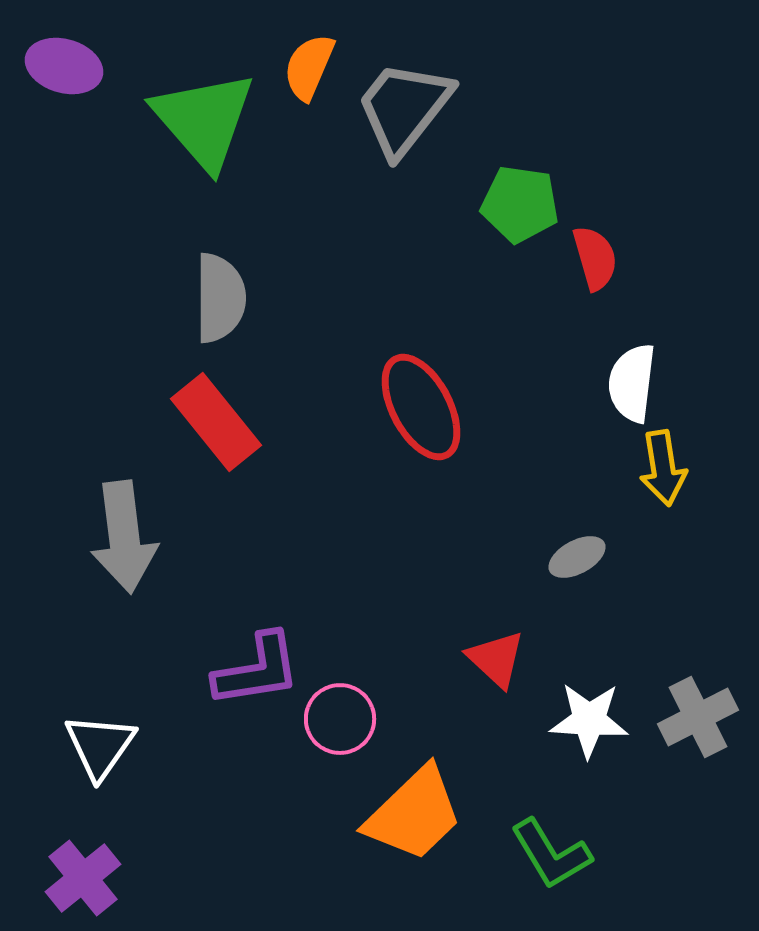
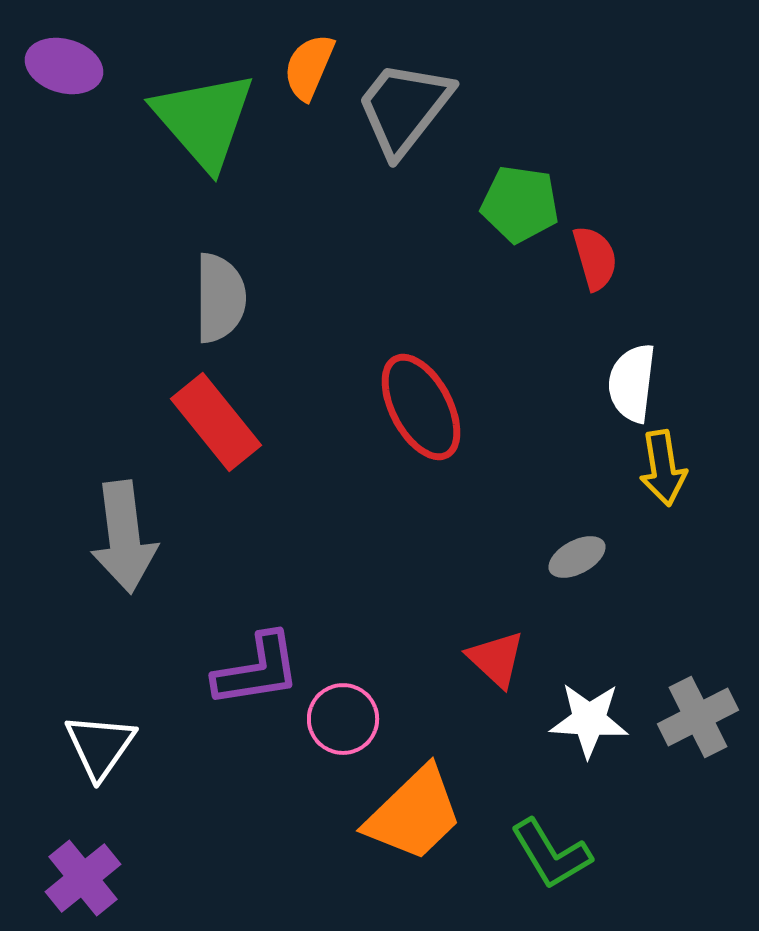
pink circle: moved 3 px right
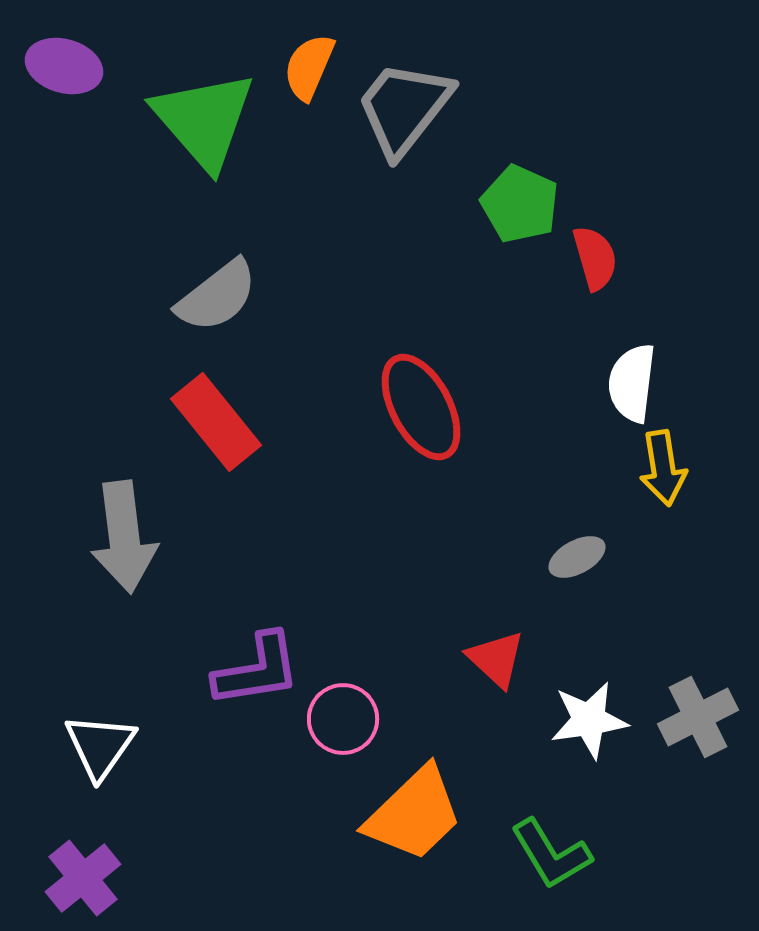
green pentagon: rotated 16 degrees clockwise
gray semicircle: moved 3 px left, 2 px up; rotated 52 degrees clockwise
white star: rotated 12 degrees counterclockwise
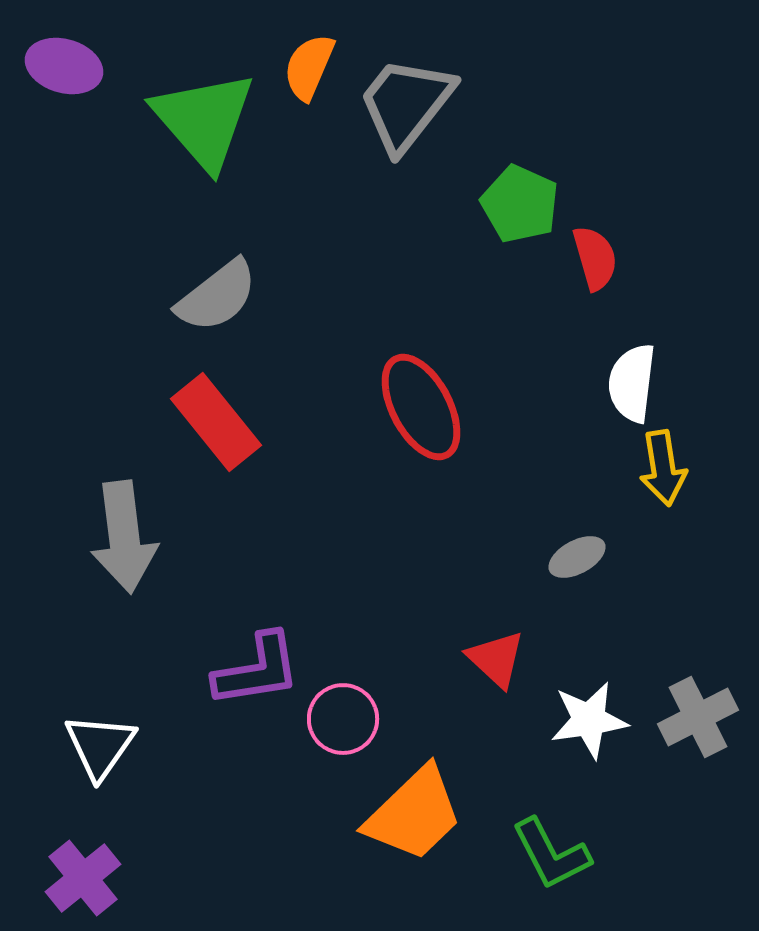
gray trapezoid: moved 2 px right, 4 px up
green L-shape: rotated 4 degrees clockwise
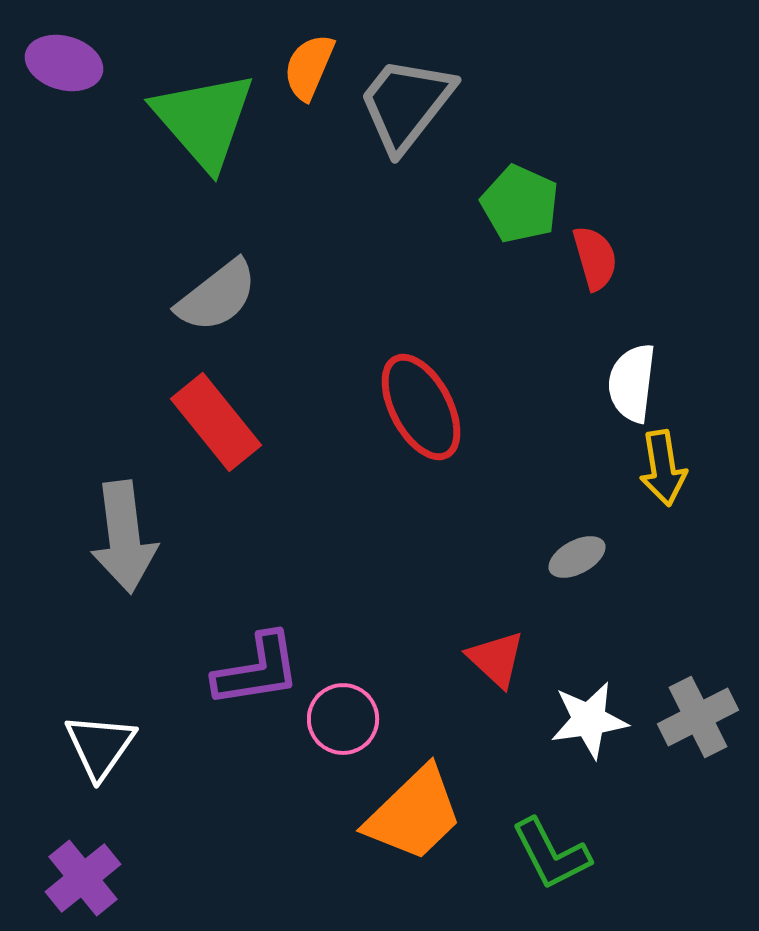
purple ellipse: moved 3 px up
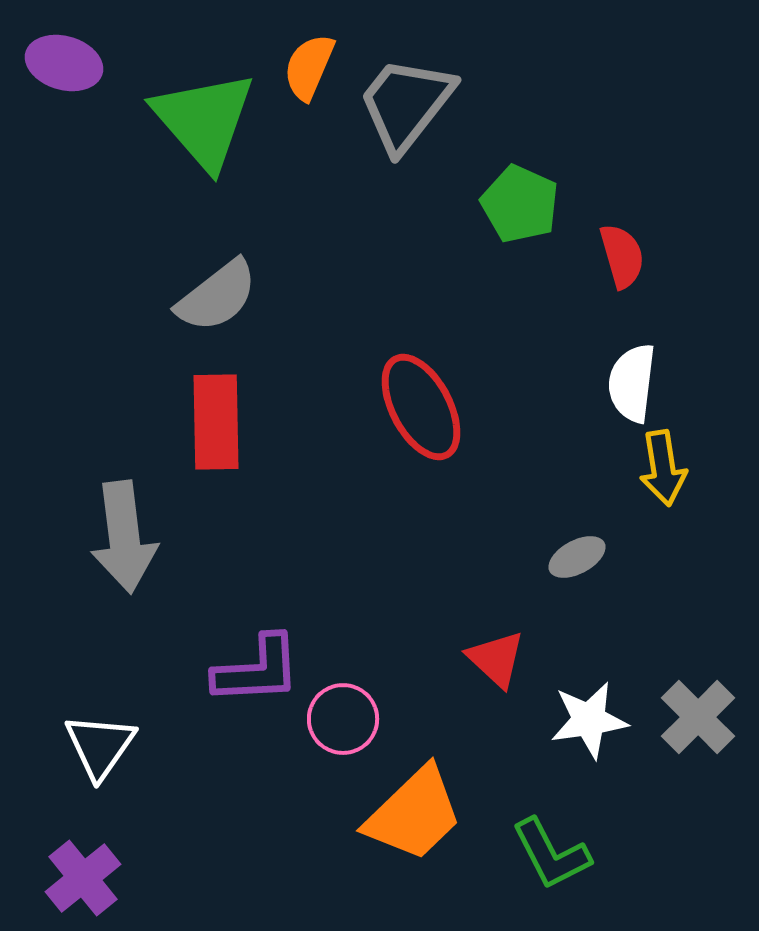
red semicircle: moved 27 px right, 2 px up
red rectangle: rotated 38 degrees clockwise
purple L-shape: rotated 6 degrees clockwise
gray cross: rotated 18 degrees counterclockwise
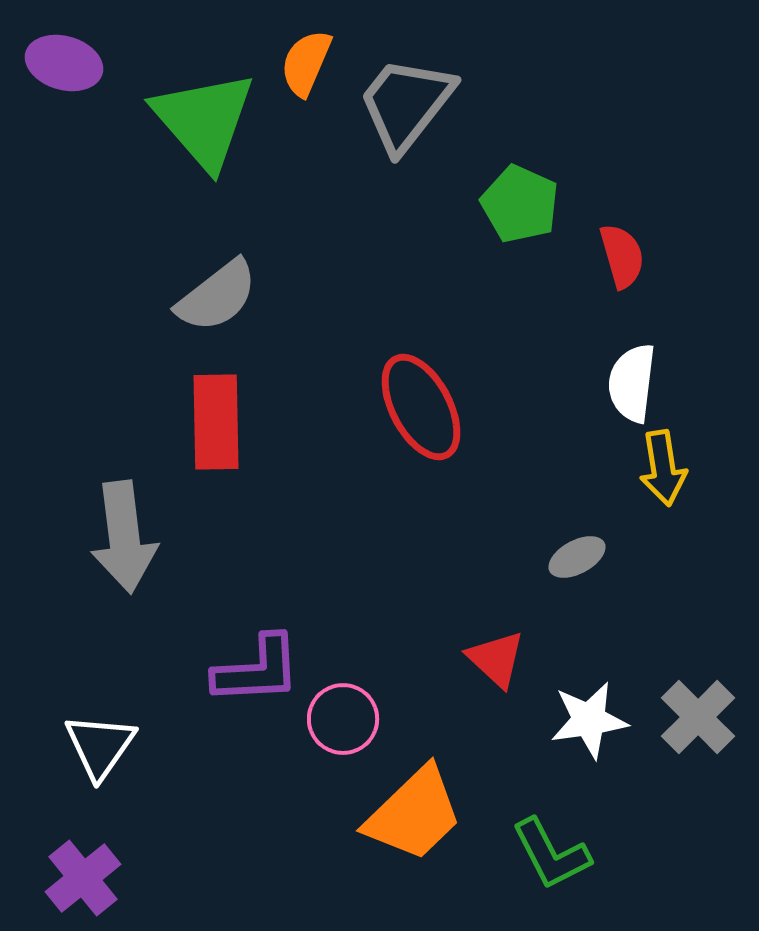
orange semicircle: moved 3 px left, 4 px up
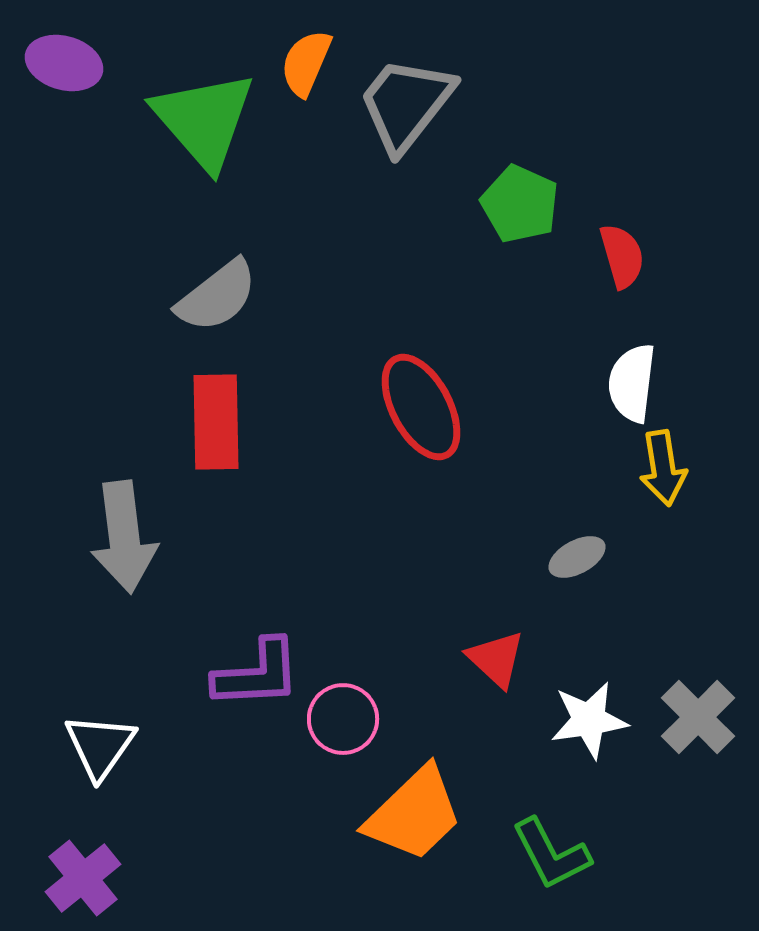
purple L-shape: moved 4 px down
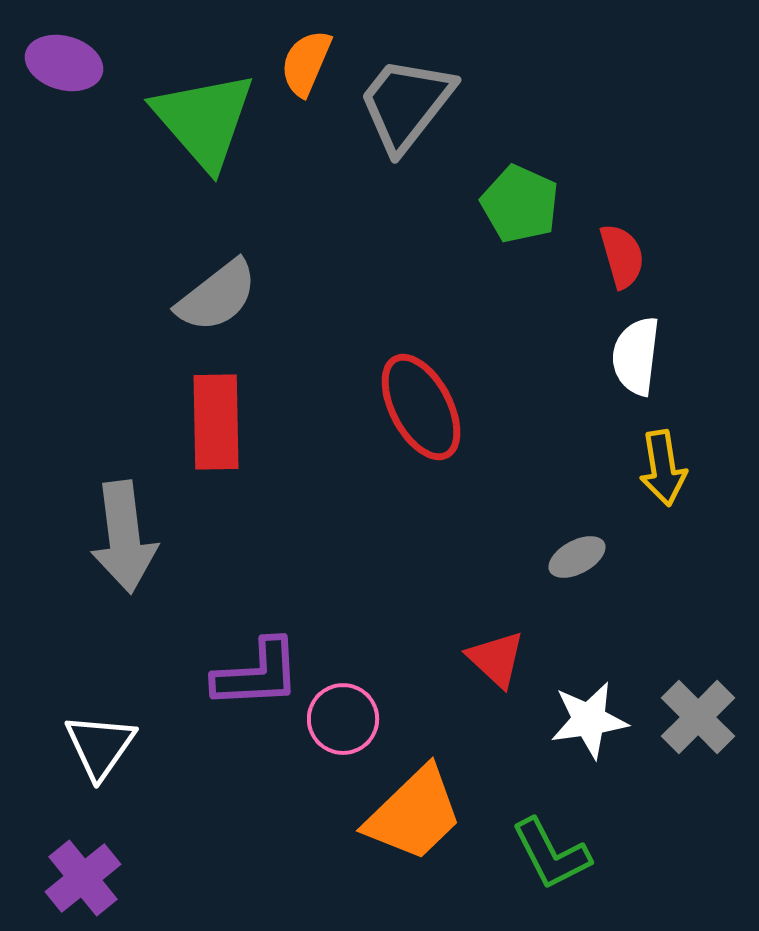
white semicircle: moved 4 px right, 27 px up
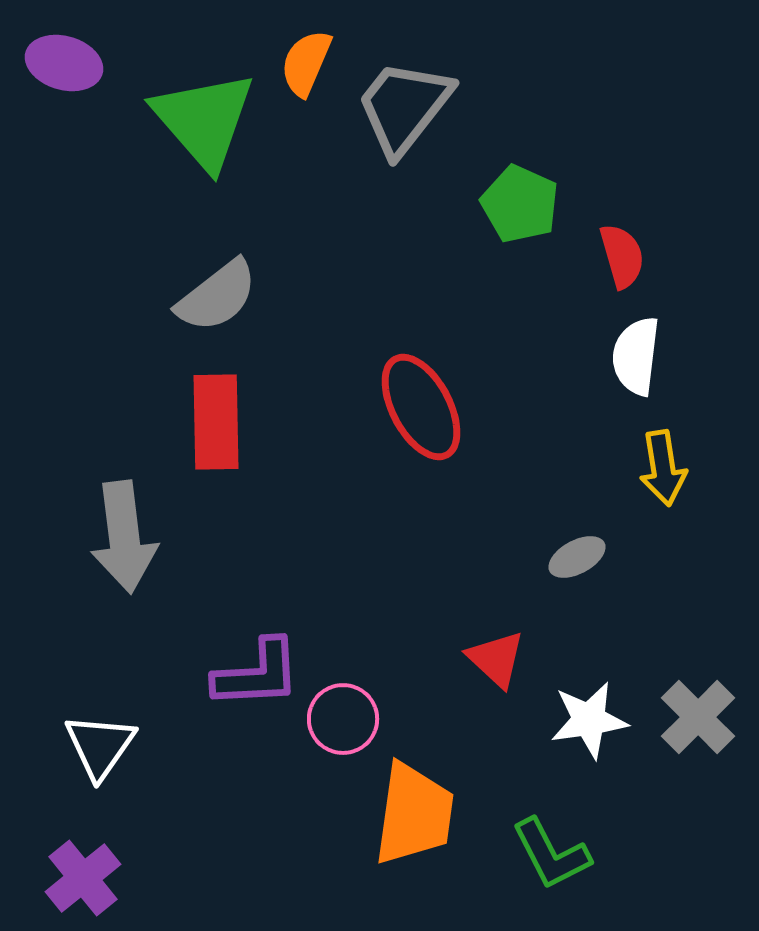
gray trapezoid: moved 2 px left, 3 px down
orange trapezoid: rotated 38 degrees counterclockwise
